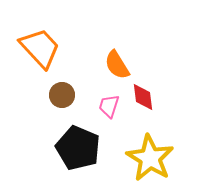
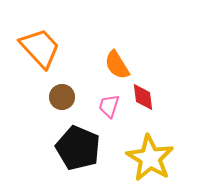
brown circle: moved 2 px down
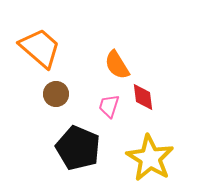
orange trapezoid: rotated 6 degrees counterclockwise
brown circle: moved 6 px left, 3 px up
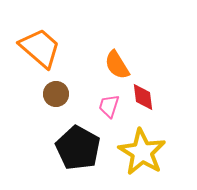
black pentagon: rotated 6 degrees clockwise
yellow star: moved 8 px left, 6 px up
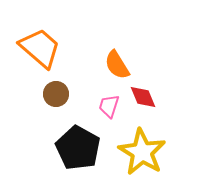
red diamond: rotated 16 degrees counterclockwise
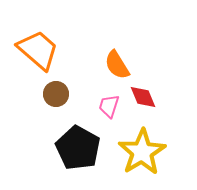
orange trapezoid: moved 2 px left, 2 px down
yellow star: rotated 9 degrees clockwise
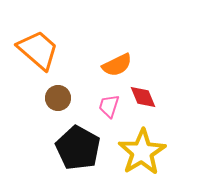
orange semicircle: rotated 84 degrees counterclockwise
brown circle: moved 2 px right, 4 px down
